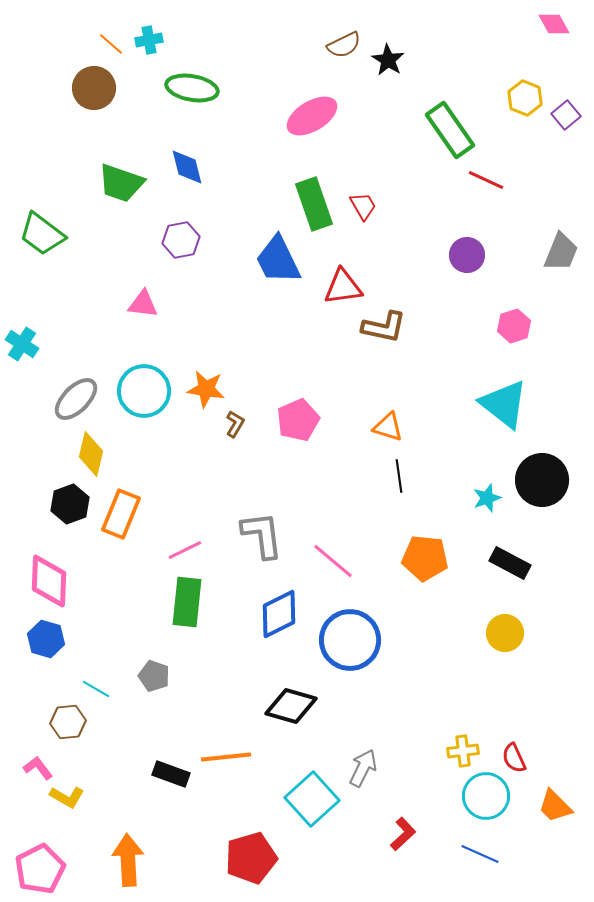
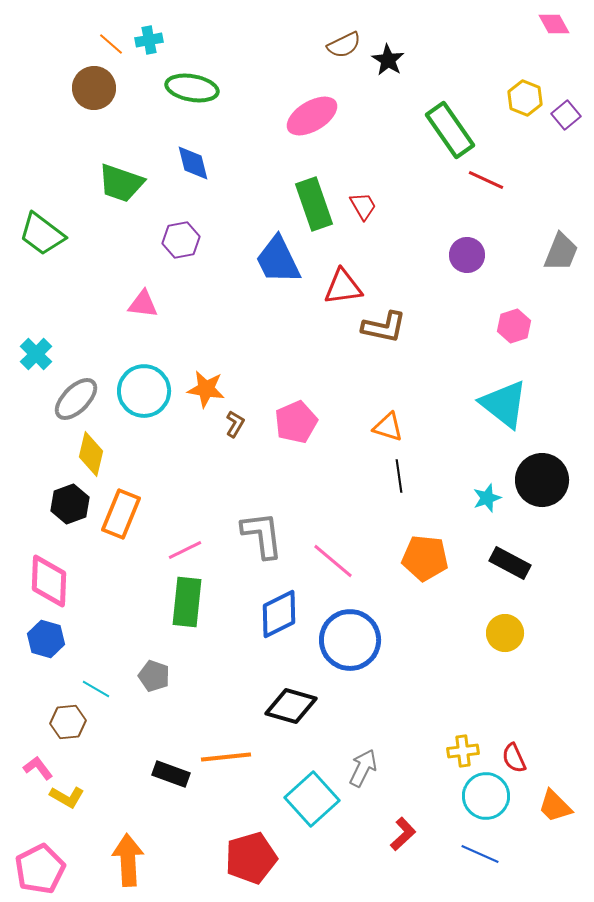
blue diamond at (187, 167): moved 6 px right, 4 px up
cyan cross at (22, 344): moved 14 px right, 10 px down; rotated 12 degrees clockwise
pink pentagon at (298, 420): moved 2 px left, 2 px down
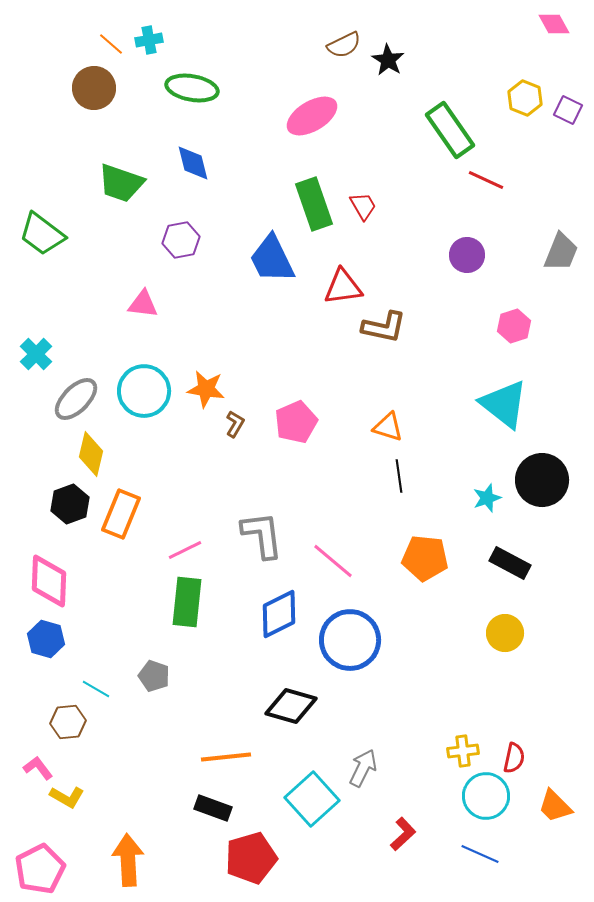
purple square at (566, 115): moved 2 px right, 5 px up; rotated 24 degrees counterclockwise
blue trapezoid at (278, 260): moved 6 px left, 1 px up
red semicircle at (514, 758): rotated 144 degrees counterclockwise
black rectangle at (171, 774): moved 42 px right, 34 px down
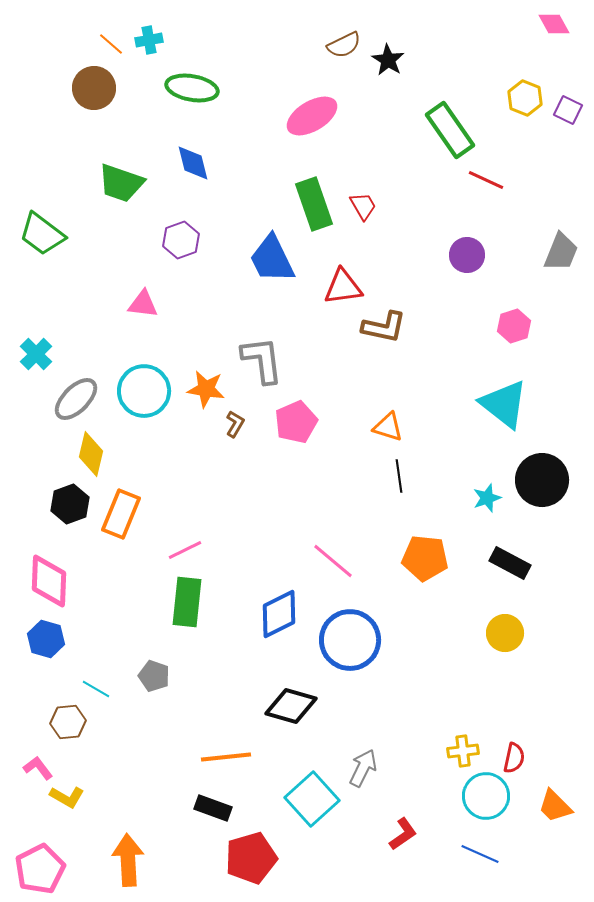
purple hexagon at (181, 240): rotated 9 degrees counterclockwise
gray L-shape at (262, 535): moved 175 px up
red L-shape at (403, 834): rotated 8 degrees clockwise
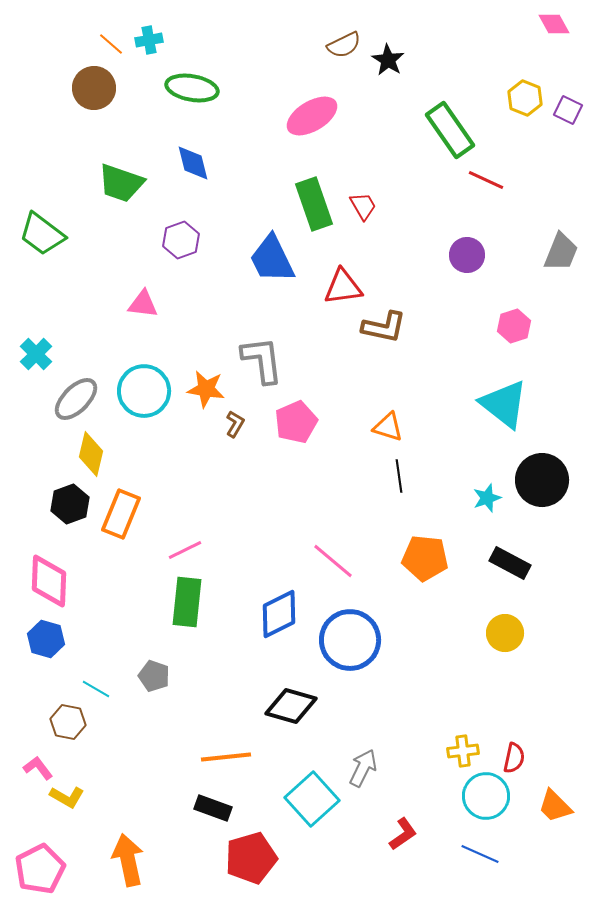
brown hexagon at (68, 722): rotated 16 degrees clockwise
orange arrow at (128, 860): rotated 9 degrees counterclockwise
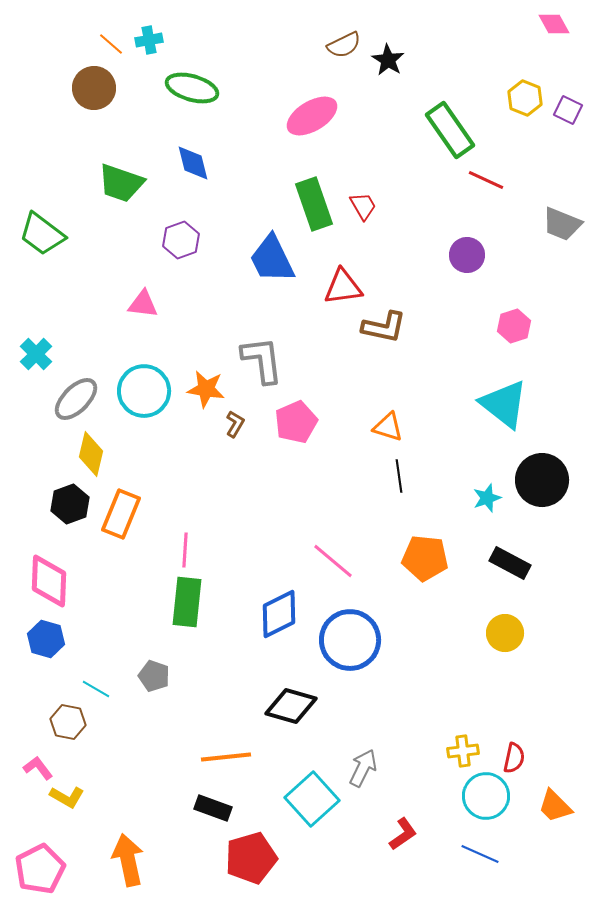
green ellipse at (192, 88): rotated 6 degrees clockwise
gray trapezoid at (561, 252): moved 1 px right, 28 px up; rotated 90 degrees clockwise
pink line at (185, 550): rotated 60 degrees counterclockwise
